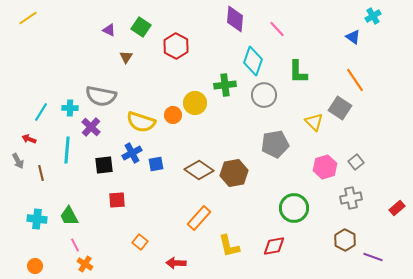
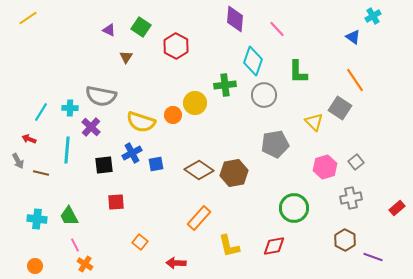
brown line at (41, 173): rotated 63 degrees counterclockwise
red square at (117, 200): moved 1 px left, 2 px down
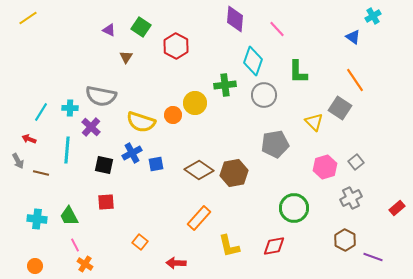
black square at (104, 165): rotated 18 degrees clockwise
gray cross at (351, 198): rotated 15 degrees counterclockwise
red square at (116, 202): moved 10 px left
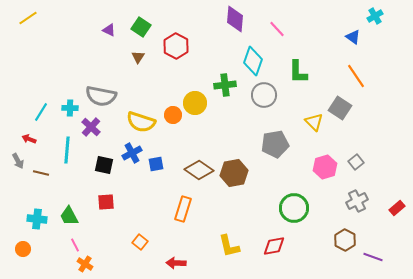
cyan cross at (373, 16): moved 2 px right
brown triangle at (126, 57): moved 12 px right
orange line at (355, 80): moved 1 px right, 4 px up
gray cross at (351, 198): moved 6 px right, 3 px down
orange rectangle at (199, 218): moved 16 px left, 9 px up; rotated 25 degrees counterclockwise
orange circle at (35, 266): moved 12 px left, 17 px up
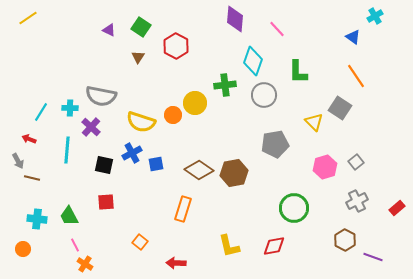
brown line at (41, 173): moved 9 px left, 5 px down
